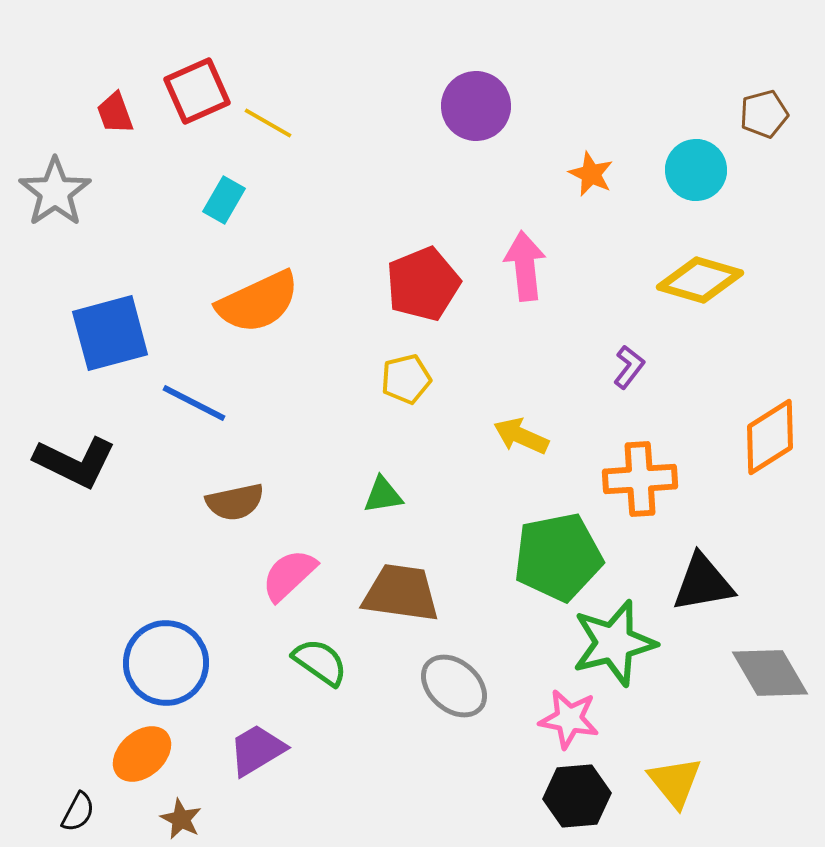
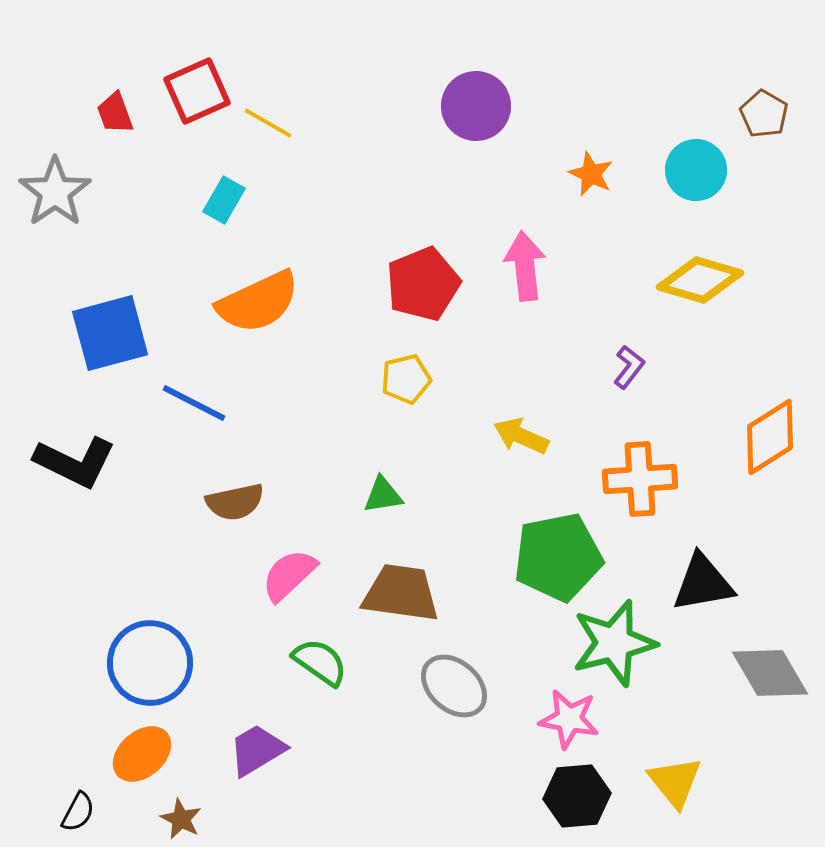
brown pentagon: rotated 27 degrees counterclockwise
blue circle: moved 16 px left
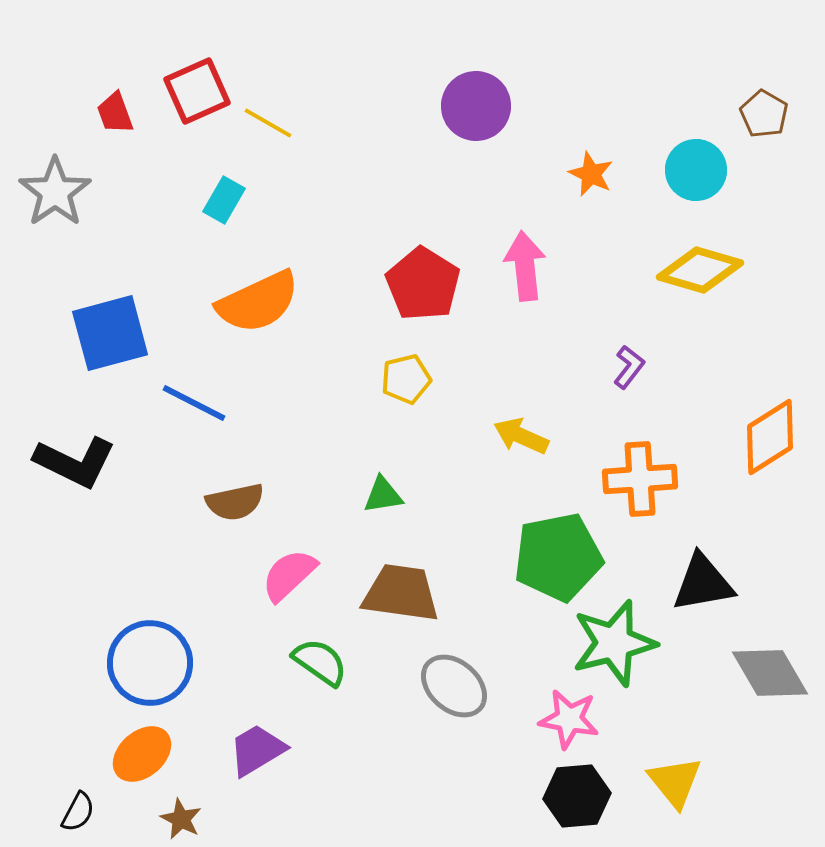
yellow diamond: moved 10 px up
red pentagon: rotated 18 degrees counterclockwise
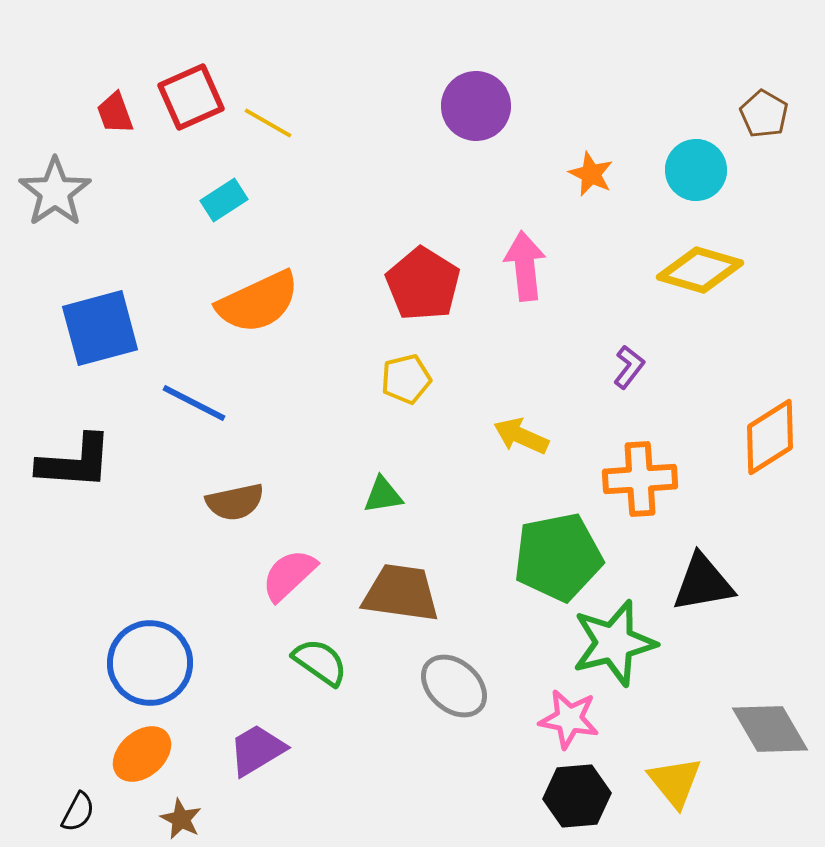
red square: moved 6 px left, 6 px down
cyan rectangle: rotated 27 degrees clockwise
blue square: moved 10 px left, 5 px up
black L-shape: rotated 22 degrees counterclockwise
gray diamond: moved 56 px down
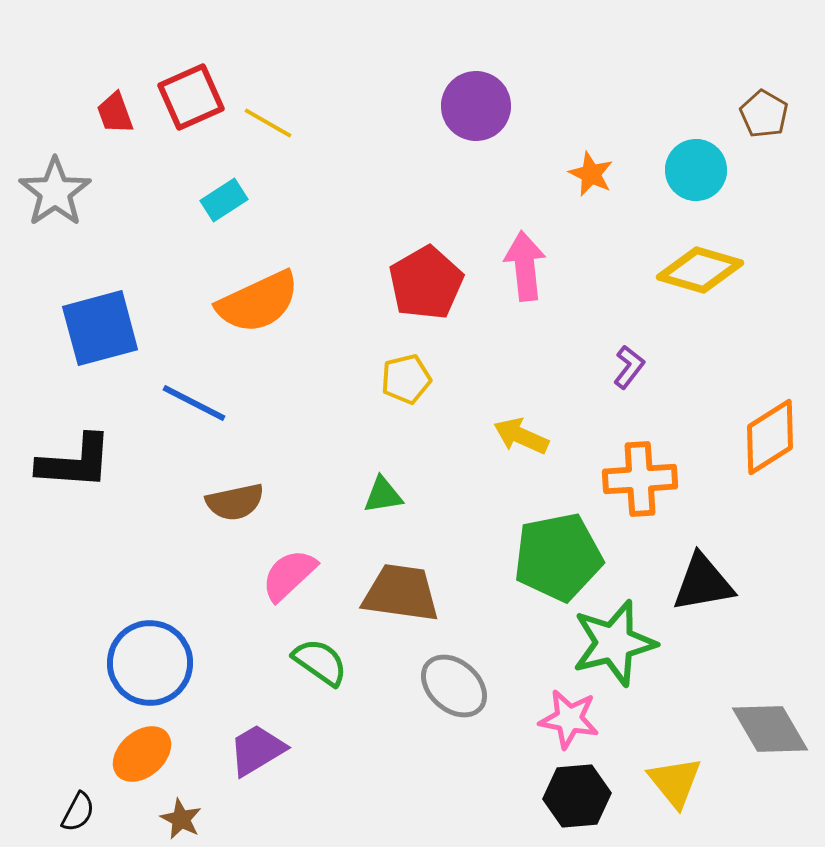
red pentagon: moved 3 px right, 1 px up; rotated 10 degrees clockwise
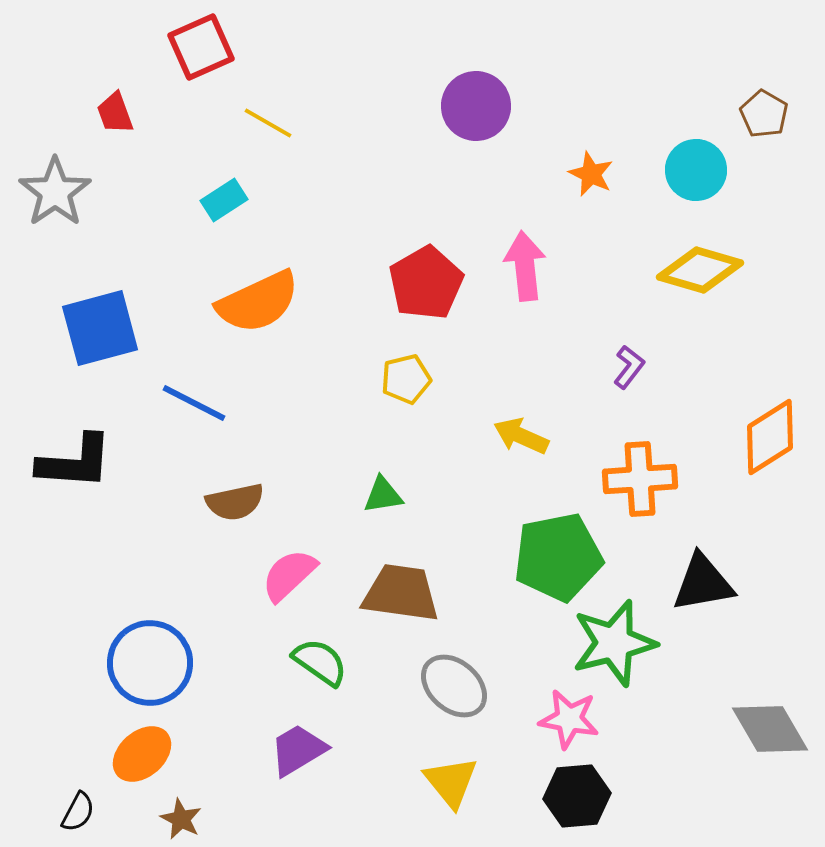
red square: moved 10 px right, 50 px up
purple trapezoid: moved 41 px right
yellow triangle: moved 224 px left
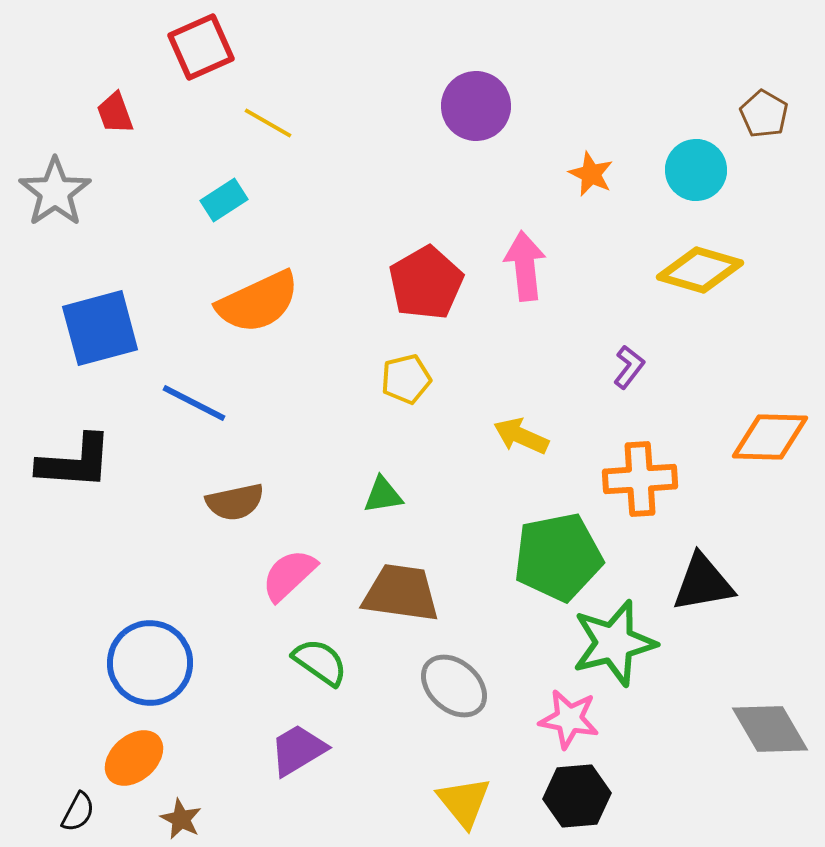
orange diamond: rotated 34 degrees clockwise
orange ellipse: moved 8 px left, 4 px down
yellow triangle: moved 13 px right, 20 px down
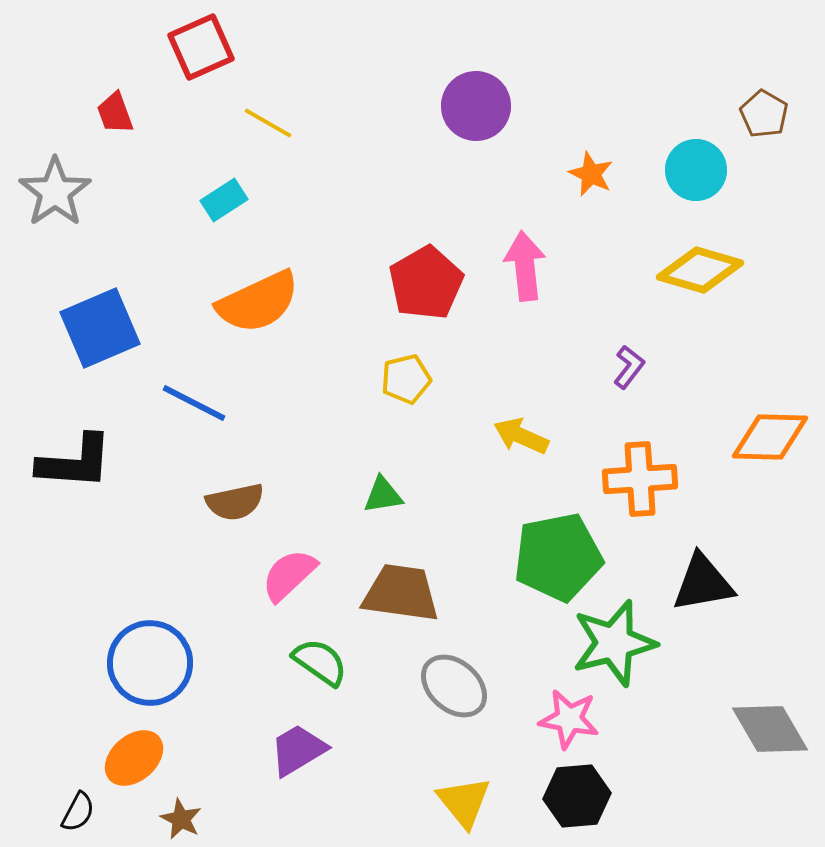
blue square: rotated 8 degrees counterclockwise
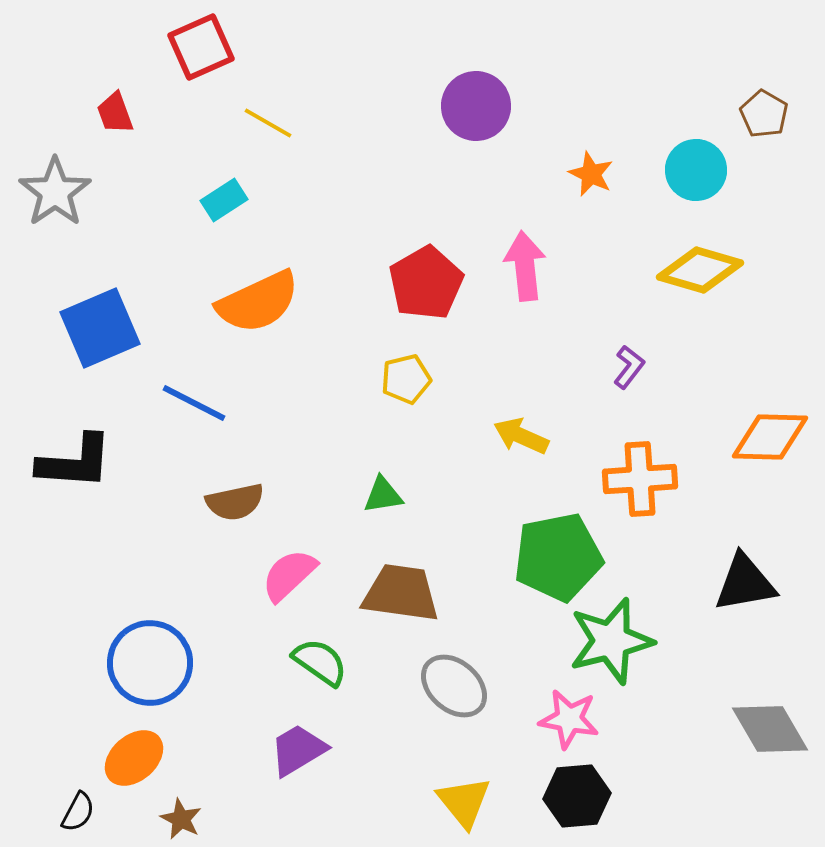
black triangle: moved 42 px right
green star: moved 3 px left, 2 px up
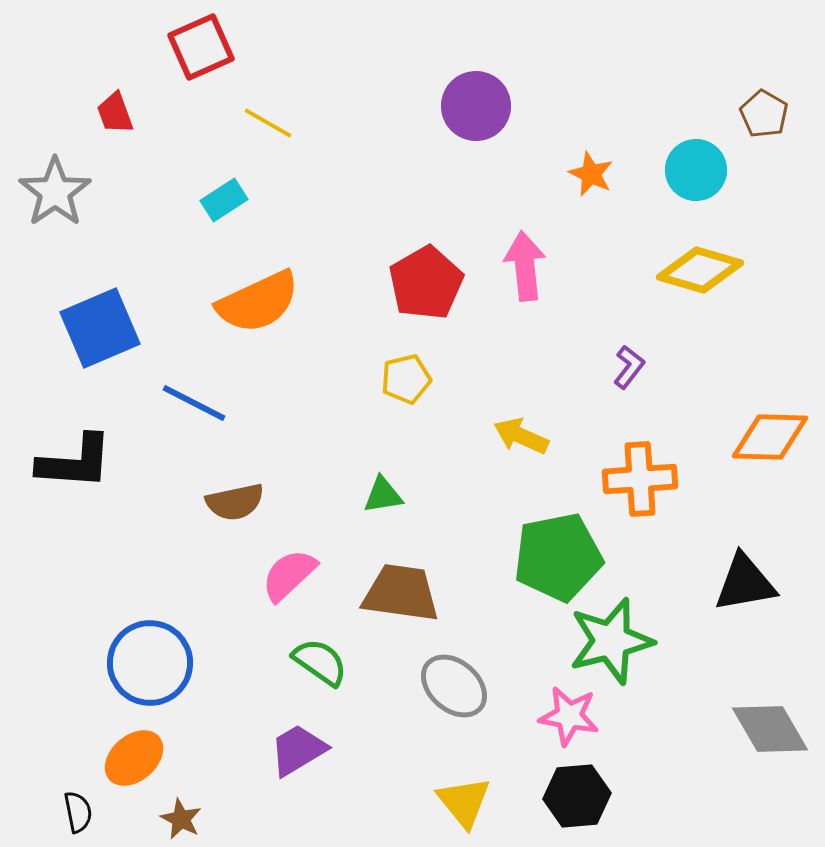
pink star: moved 3 px up
black semicircle: rotated 39 degrees counterclockwise
